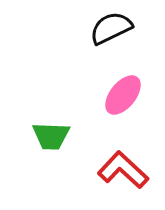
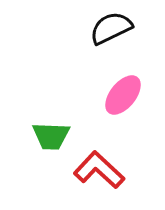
red L-shape: moved 24 px left
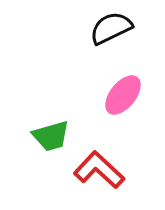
green trapezoid: rotated 18 degrees counterclockwise
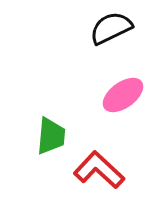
pink ellipse: rotated 15 degrees clockwise
green trapezoid: rotated 69 degrees counterclockwise
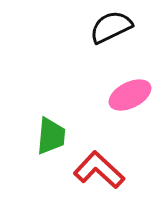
black semicircle: moved 1 px up
pink ellipse: moved 7 px right; rotated 9 degrees clockwise
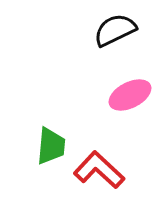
black semicircle: moved 4 px right, 3 px down
green trapezoid: moved 10 px down
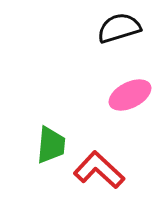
black semicircle: moved 4 px right, 2 px up; rotated 9 degrees clockwise
green trapezoid: moved 1 px up
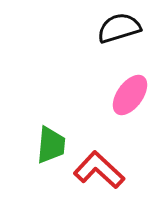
pink ellipse: rotated 27 degrees counterclockwise
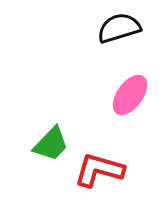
green trapezoid: moved 1 px up; rotated 39 degrees clockwise
red L-shape: rotated 27 degrees counterclockwise
